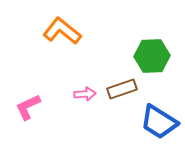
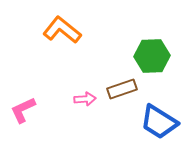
orange L-shape: moved 1 px up
pink arrow: moved 5 px down
pink L-shape: moved 5 px left, 3 px down
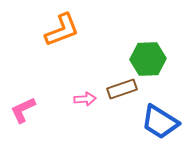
orange L-shape: rotated 120 degrees clockwise
green hexagon: moved 4 px left, 3 px down
blue trapezoid: moved 1 px right
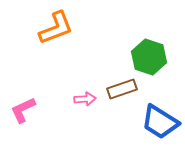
orange L-shape: moved 6 px left, 2 px up
green hexagon: moved 1 px right, 2 px up; rotated 20 degrees clockwise
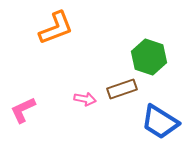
pink arrow: rotated 15 degrees clockwise
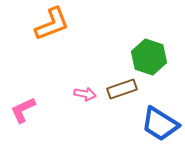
orange L-shape: moved 4 px left, 4 px up
pink arrow: moved 5 px up
blue trapezoid: moved 2 px down
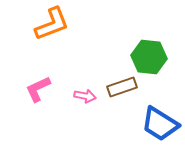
green hexagon: rotated 12 degrees counterclockwise
brown rectangle: moved 2 px up
pink arrow: moved 2 px down
pink L-shape: moved 15 px right, 21 px up
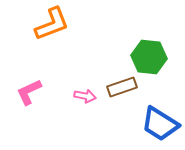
pink L-shape: moved 9 px left, 3 px down
